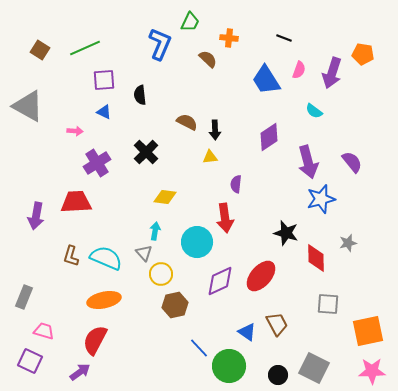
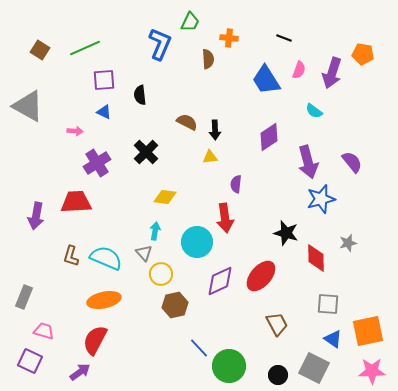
brown semicircle at (208, 59): rotated 42 degrees clockwise
blue triangle at (247, 332): moved 86 px right, 7 px down
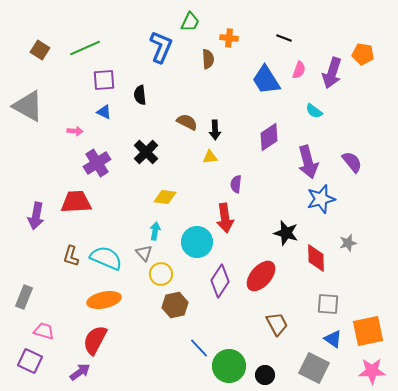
blue L-shape at (160, 44): moved 1 px right, 3 px down
purple diamond at (220, 281): rotated 32 degrees counterclockwise
black circle at (278, 375): moved 13 px left
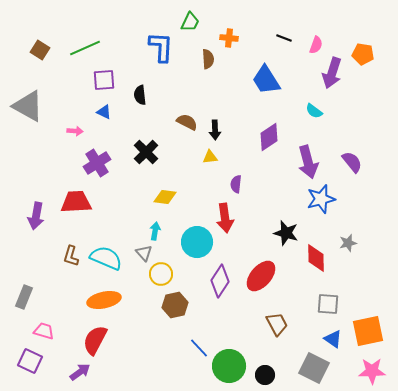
blue L-shape at (161, 47): rotated 20 degrees counterclockwise
pink semicircle at (299, 70): moved 17 px right, 25 px up
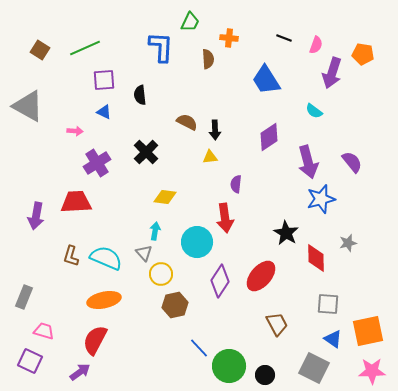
black star at (286, 233): rotated 15 degrees clockwise
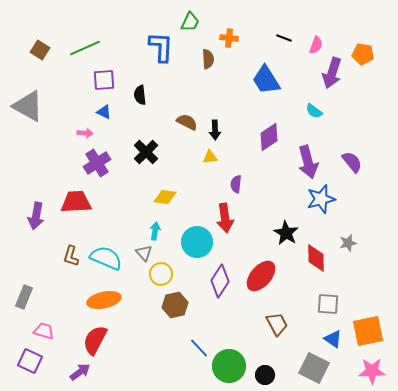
pink arrow at (75, 131): moved 10 px right, 2 px down
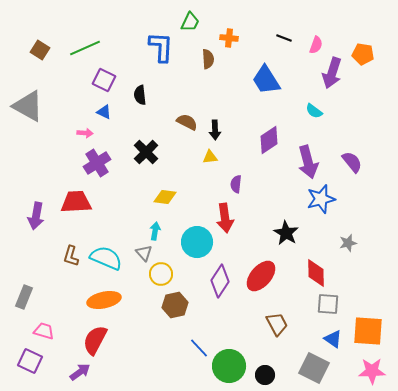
purple square at (104, 80): rotated 30 degrees clockwise
purple diamond at (269, 137): moved 3 px down
red diamond at (316, 258): moved 15 px down
orange square at (368, 331): rotated 16 degrees clockwise
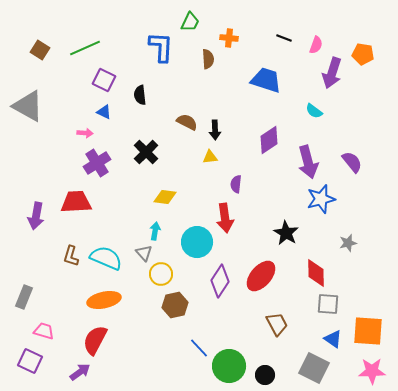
blue trapezoid at (266, 80): rotated 140 degrees clockwise
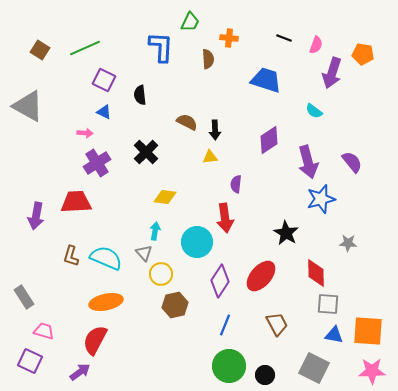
gray star at (348, 243): rotated 18 degrees clockwise
gray rectangle at (24, 297): rotated 55 degrees counterclockwise
orange ellipse at (104, 300): moved 2 px right, 2 px down
blue triangle at (333, 339): moved 1 px right, 4 px up; rotated 24 degrees counterclockwise
blue line at (199, 348): moved 26 px right, 23 px up; rotated 65 degrees clockwise
